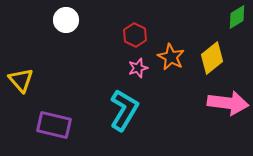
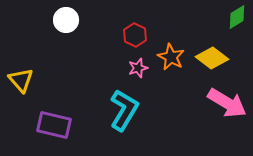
yellow diamond: rotated 76 degrees clockwise
pink arrow: moved 1 px left; rotated 24 degrees clockwise
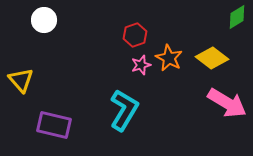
white circle: moved 22 px left
red hexagon: rotated 15 degrees clockwise
orange star: moved 2 px left, 1 px down
pink star: moved 3 px right, 3 px up
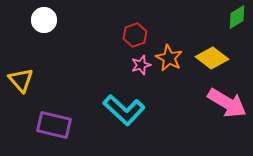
cyan L-shape: rotated 102 degrees clockwise
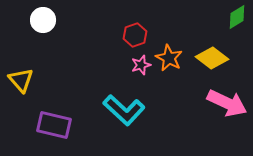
white circle: moved 1 px left
pink arrow: rotated 6 degrees counterclockwise
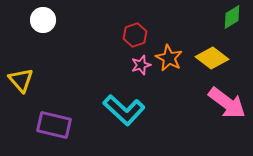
green diamond: moved 5 px left
pink arrow: rotated 12 degrees clockwise
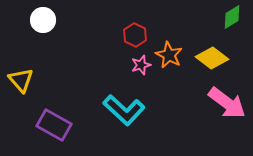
red hexagon: rotated 15 degrees counterclockwise
orange star: moved 3 px up
purple rectangle: rotated 16 degrees clockwise
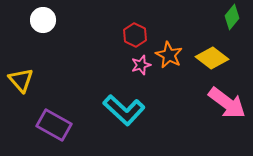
green diamond: rotated 20 degrees counterclockwise
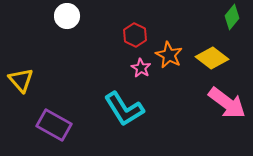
white circle: moved 24 px right, 4 px up
pink star: moved 3 px down; rotated 24 degrees counterclockwise
cyan L-shape: moved 1 px up; rotated 15 degrees clockwise
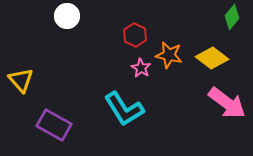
orange star: rotated 16 degrees counterclockwise
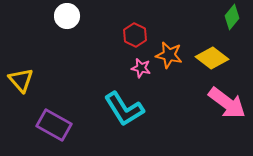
pink star: rotated 18 degrees counterclockwise
